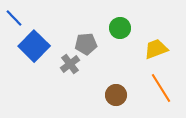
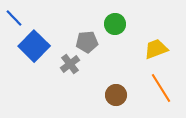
green circle: moved 5 px left, 4 px up
gray pentagon: moved 1 px right, 2 px up
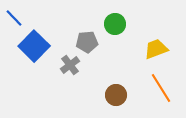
gray cross: moved 1 px down
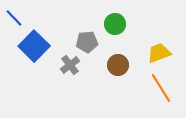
yellow trapezoid: moved 3 px right, 4 px down
brown circle: moved 2 px right, 30 px up
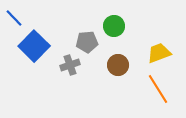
green circle: moved 1 px left, 2 px down
gray cross: rotated 18 degrees clockwise
orange line: moved 3 px left, 1 px down
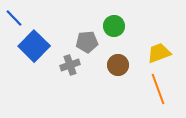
orange line: rotated 12 degrees clockwise
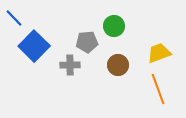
gray cross: rotated 18 degrees clockwise
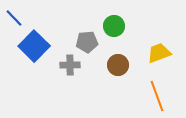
orange line: moved 1 px left, 7 px down
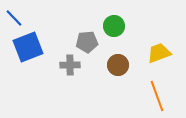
blue square: moved 6 px left, 1 px down; rotated 24 degrees clockwise
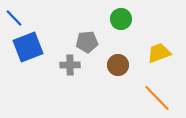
green circle: moved 7 px right, 7 px up
orange line: moved 2 px down; rotated 24 degrees counterclockwise
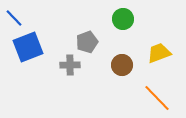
green circle: moved 2 px right
gray pentagon: rotated 15 degrees counterclockwise
brown circle: moved 4 px right
